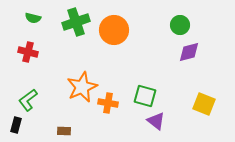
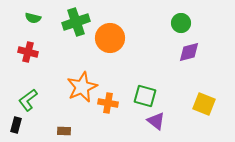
green circle: moved 1 px right, 2 px up
orange circle: moved 4 px left, 8 px down
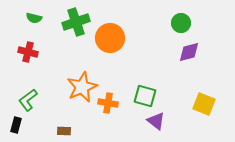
green semicircle: moved 1 px right
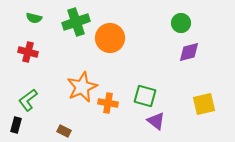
yellow square: rotated 35 degrees counterclockwise
brown rectangle: rotated 24 degrees clockwise
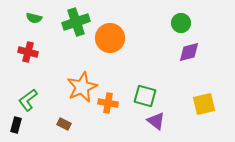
brown rectangle: moved 7 px up
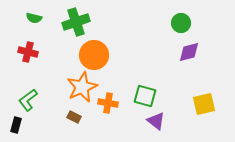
orange circle: moved 16 px left, 17 px down
brown rectangle: moved 10 px right, 7 px up
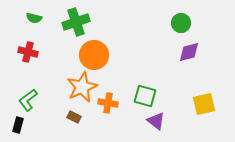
black rectangle: moved 2 px right
